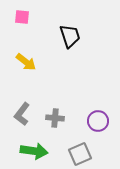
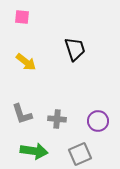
black trapezoid: moved 5 px right, 13 px down
gray L-shape: rotated 55 degrees counterclockwise
gray cross: moved 2 px right, 1 px down
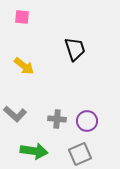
yellow arrow: moved 2 px left, 4 px down
gray L-shape: moved 7 px left; rotated 30 degrees counterclockwise
purple circle: moved 11 px left
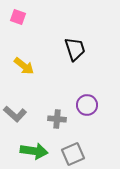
pink square: moved 4 px left; rotated 14 degrees clockwise
purple circle: moved 16 px up
gray square: moved 7 px left
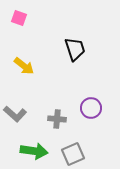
pink square: moved 1 px right, 1 px down
purple circle: moved 4 px right, 3 px down
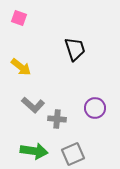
yellow arrow: moved 3 px left, 1 px down
purple circle: moved 4 px right
gray L-shape: moved 18 px right, 9 px up
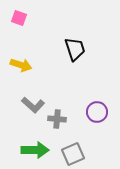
yellow arrow: moved 2 px up; rotated 20 degrees counterclockwise
purple circle: moved 2 px right, 4 px down
green arrow: moved 1 px right, 1 px up; rotated 8 degrees counterclockwise
